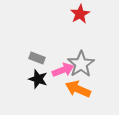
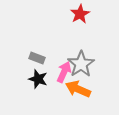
pink arrow: moved 1 px right, 2 px down; rotated 45 degrees counterclockwise
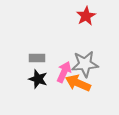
red star: moved 6 px right, 2 px down
gray rectangle: rotated 21 degrees counterclockwise
gray star: moved 4 px right; rotated 28 degrees clockwise
orange arrow: moved 6 px up
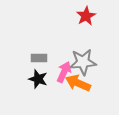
gray rectangle: moved 2 px right
gray star: moved 2 px left, 2 px up
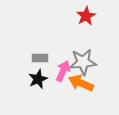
gray rectangle: moved 1 px right
pink arrow: moved 1 px left, 1 px up
black star: rotated 30 degrees clockwise
orange arrow: moved 3 px right
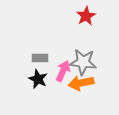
gray star: rotated 12 degrees clockwise
black star: rotated 24 degrees counterclockwise
orange arrow: rotated 35 degrees counterclockwise
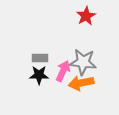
black star: moved 1 px right, 4 px up; rotated 24 degrees counterclockwise
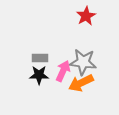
orange arrow: rotated 15 degrees counterclockwise
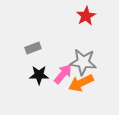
gray rectangle: moved 7 px left, 10 px up; rotated 21 degrees counterclockwise
pink arrow: moved 3 px down; rotated 15 degrees clockwise
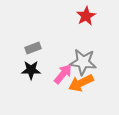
black star: moved 8 px left, 5 px up
